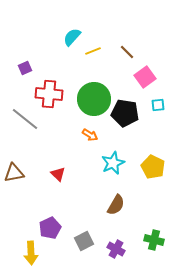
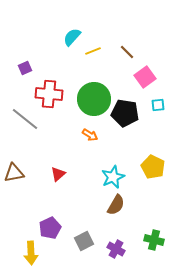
cyan star: moved 14 px down
red triangle: rotated 35 degrees clockwise
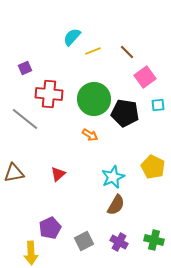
purple cross: moved 3 px right, 7 px up
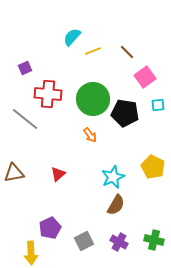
red cross: moved 1 px left
green circle: moved 1 px left
orange arrow: rotated 21 degrees clockwise
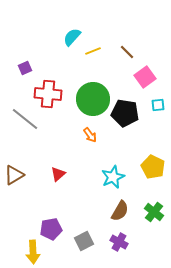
brown triangle: moved 2 px down; rotated 20 degrees counterclockwise
brown semicircle: moved 4 px right, 6 px down
purple pentagon: moved 1 px right, 1 px down; rotated 15 degrees clockwise
green cross: moved 28 px up; rotated 24 degrees clockwise
yellow arrow: moved 2 px right, 1 px up
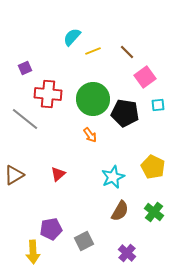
purple cross: moved 8 px right, 11 px down; rotated 12 degrees clockwise
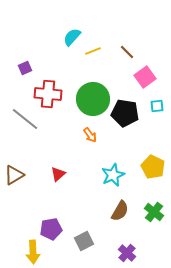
cyan square: moved 1 px left, 1 px down
cyan star: moved 2 px up
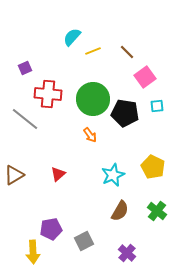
green cross: moved 3 px right, 1 px up
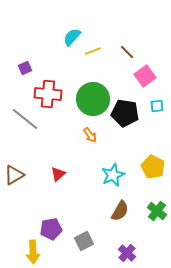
pink square: moved 1 px up
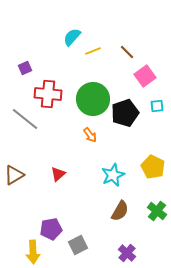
black pentagon: rotated 28 degrees counterclockwise
gray square: moved 6 px left, 4 px down
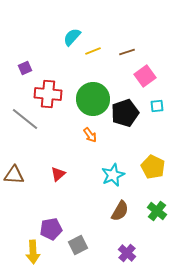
brown line: rotated 63 degrees counterclockwise
brown triangle: rotated 35 degrees clockwise
